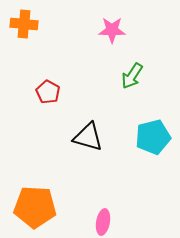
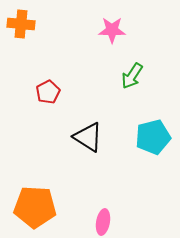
orange cross: moved 3 px left
red pentagon: rotated 15 degrees clockwise
black triangle: rotated 16 degrees clockwise
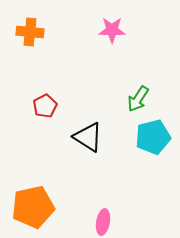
orange cross: moved 9 px right, 8 px down
green arrow: moved 6 px right, 23 px down
red pentagon: moved 3 px left, 14 px down
orange pentagon: moved 2 px left; rotated 15 degrees counterclockwise
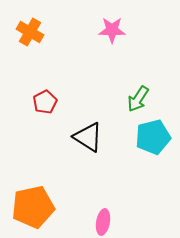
orange cross: rotated 24 degrees clockwise
red pentagon: moved 4 px up
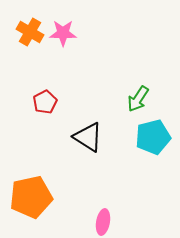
pink star: moved 49 px left, 3 px down
orange pentagon: moved 2 px left, 10 px up
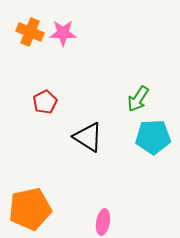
orange cross: rotated 8 degrees counterclockwise
cyan pentagon: rotated 12 degrees clockwise
orange pentagon: moved 1 px left, 12 px down
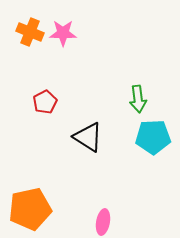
green arrow: rotated 40 degrees counterclockwise
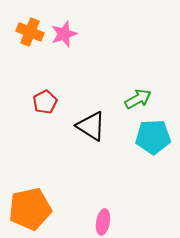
pink star: moved 1 px right, 1 px down; rotated 20 degrees counterclockwise
green arrow: rotated 112 degrees counterclockwise
black triangle: moved 3 px right, 11 px up
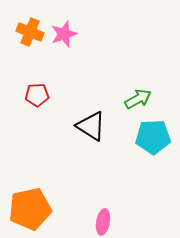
red pentagon: moved 8 px left, 7 px up; rotated 25 degrees clockwise
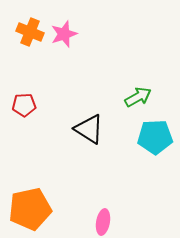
red pentagon: moved 13 px left, 10 px down
green arrow: moved 2 px up
black triangle: moved 2 px left, 3 px down
cyan pentagon: moved 2 px right
